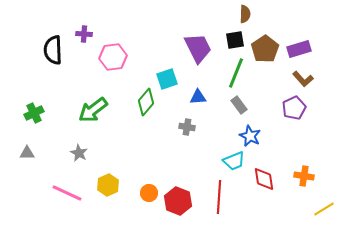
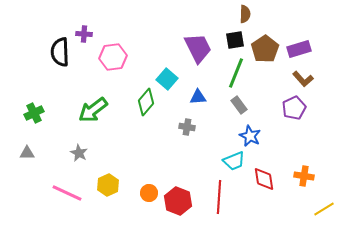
black semicircle: moved 7 px right, 2 px down
cyan square: rotated 30 degrees counterclockwise
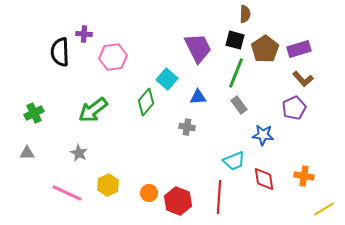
black square: rotated 24 degrees clockwise
blue star: moved 13 px right, 1 px up; rotated 20 degrees counterclockwise
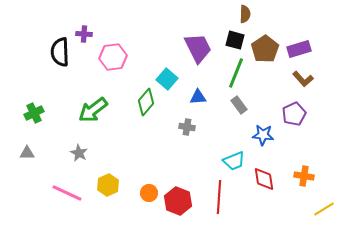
purple pentagon: moved 6 px down
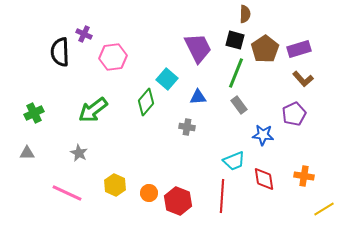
purple cross: rotated 21 degrees clockwise
yellow hexagon: moved 7 px right; rotated 10 degrees counterclockwise
red line: moved 3 px right, 1 px up
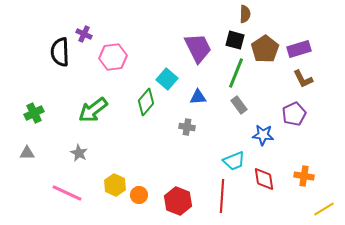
brown L-shape: rotated 15 degrees clockwise
orange circle: moved 10 px left, 2 px down
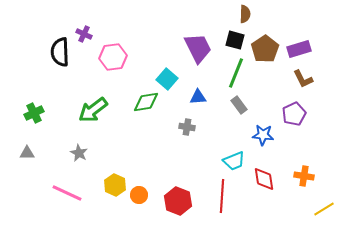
green diamond: rotated 40 degrees clockwise
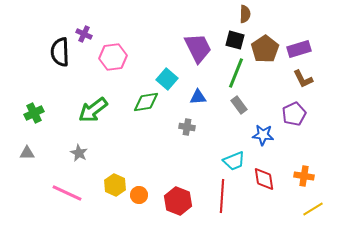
yellow line: moved 11 px left
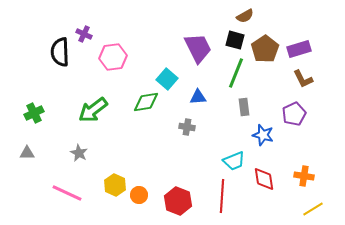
brown semicircle: moved 2 px down; rotated 60 degrees clockwise
gray rectangle: moved 5 px right, 2 px down; rotated 30 degrees clockwise
blue star: rotated 10 degrees clockwise
